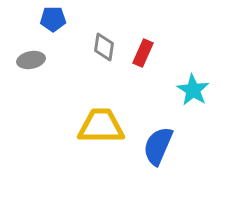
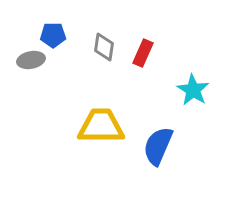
blue pentagon: moved 16 px down
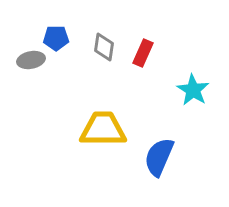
blue pentagon: moved 3 px right, 3 px down
yellow trapezoid: moved 2 px right, 3 px down
blue semicircle: moved 1 px right, 11 px down
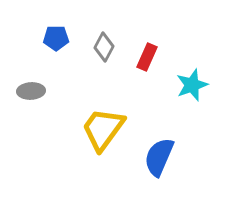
gray diamond: rotated 20 degrees clockwise
red rectangle: moved 4 px right, 4 px down
gray ellipse: moved 31 px down; rotated 8 degrees clockwise
cyan star: moved 1 px left, 5 px up; rotated 20 degrees clockwise
yellow trapezoid: rotated 54 degrees counterclockwise
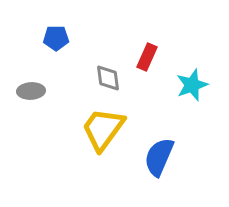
gray diamond: moved 4 px right, 31 px down; rotated 36 degrees counterclockwise
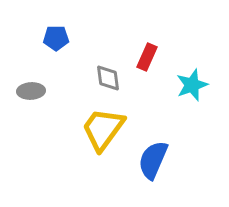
blue semicircle: moved 6 px left, 3 px down
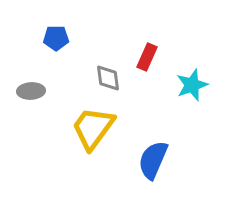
yellow trapezoid: moved 10 px left, 1 px up
